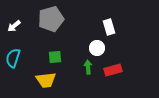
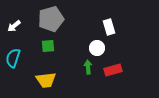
green square: moved 7 px left, 11 px up
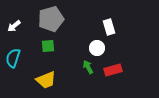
green arrow: rotated 24 degrees counterclockwise
yellow trapezoid: rotated 15 degrees counterclockwise
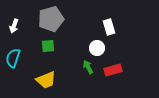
white arrow: rotated 32 degrees counterclockwise
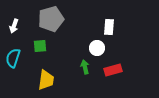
white rectangle: rotated 21 degrees clockwise
green square: moved 8 px left
green arrow: moved 3 px left; rotated 16 degrees clockwise
yellow trapezoid: rotated 60 degrees counterclockwise
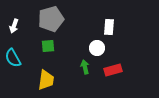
green square: moved 8 px right
cyan semicircle: rotated 48 degrees counterclockwise
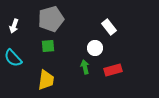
white rectangle: rotated 42 degrees counterclockwise
white circle: moved 2 px left
cyan semicircle: rotated 12 degrees counterclockwise
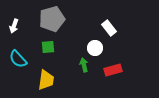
gray pentagon: moved 1 px right
white rectangle: moved 1 px down
green square: moved 1 px down
cyan semicircle: moved 5 px right, 1 px down
green arrow: moved 1 px left, 2 px up
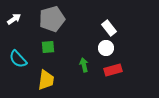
white arrow: moved 7 px up; rotated 144 degrees counterclockwise
white circle: moved 11 px right
